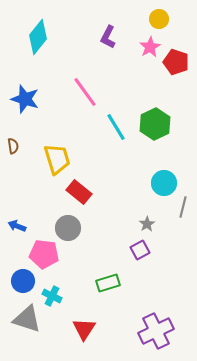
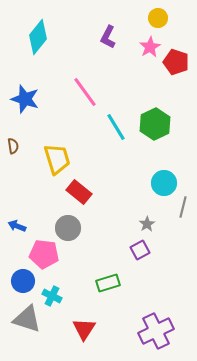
yellow circle: moved 1 px left, 1 px up
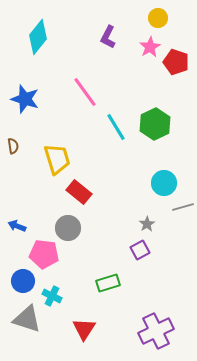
gray line: rotated 60 degrees clockwise
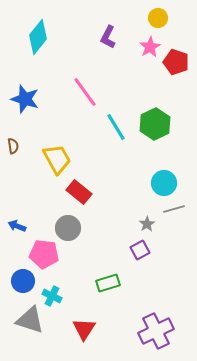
yellow trapezoid: rotated 12 degrees counterclockwise
gray line: moved 9 px left, 2 px down
gray triangle: moved 3 px right, 1 px down
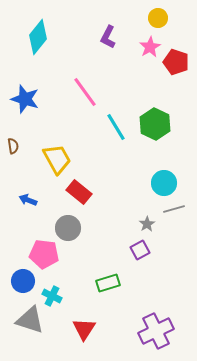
green hexagon: rotated 8 degrees counterclockwise
blue arrow: moved 11 px right, 26 px up
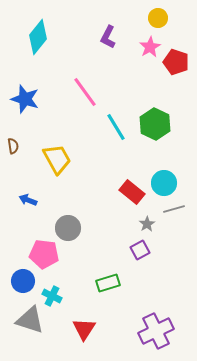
red rectangle: moved 53 px right
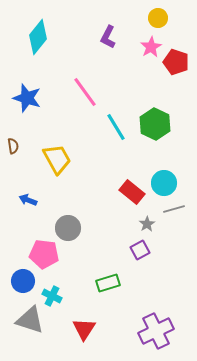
pink star: moved 1 px right
blue star: moved 2 px right, 1 px up
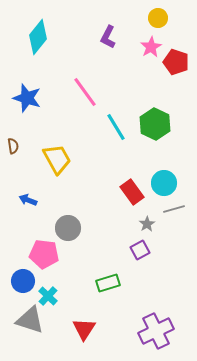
red rectangle: rotated 15 degrees clockwise
cyan cross: moved 4 px left; rotated 18 degrees clockwise
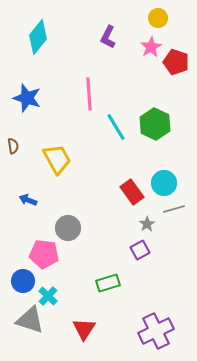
pink line: moved 4 px right, 2 px down; rotated 32 degrees clockwise
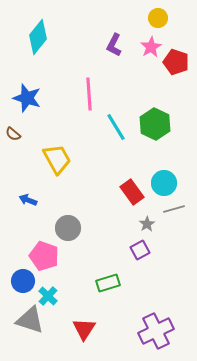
purple L-shape: moved 6 px right, 8 px down
brown semicircle: moved 12 px up; rotated 140 degrees clockwise
pink pentagon: moved 2 px down; rotated 12 degrees clockwise
